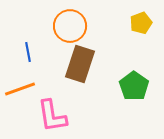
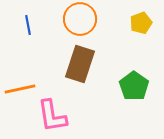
orange circle: moved 10 px right, 7 px up
blue line: moved 27 px up
orange line: rotated 8 degrees clockwise
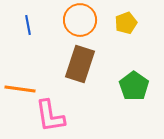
orange circle: moved 1 px down
yellow pentagon: moved 15 px left
orange line: rotated 20 degrees clockwise
pink L-shape: moved 2 px left
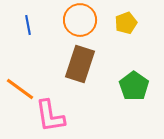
orange line: rotated 28 degrees clockwise
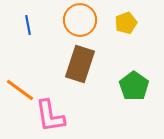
orange line: moved 1 px down
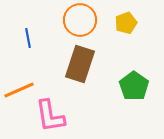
blue line: moved 13 px down
orange line: moved 1 px left; rotated 60 degrees counterclockwise
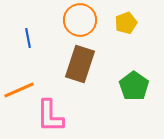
pink L-shape: rotated 9 degrees clockwise
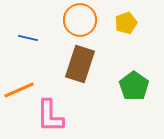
blue line: rotated 66 degrees counterclockwise
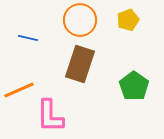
yellow pentagon: moved 2 px right, 3 px up
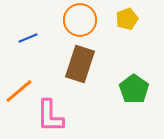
yellow pentagon: moved 1 px left, 1 px up
blue line: rotated 36 degrees counterclockwise
green pentagon: moved 3 px down
orange line: moved 1 px down; rotated 16 degrees counterclockwise
